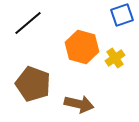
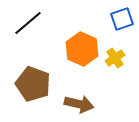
blue square: moved 4 px down
orange hexagon: moved 2 px down; rotated 8 degrees clockwise
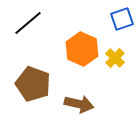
yellow cross: rotated 12 degrees counterclockwise
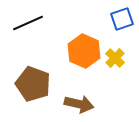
black line: rotated 16 degrees clockwise
orange hexagon: moved 2 px right, 2 px down
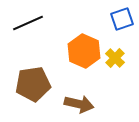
brown pentagon: rotated 28 degrees counterclockwise
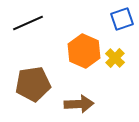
brown arrow: rotated 16 degrees counterclockwise
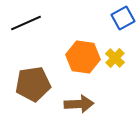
blue square: moved 1 px right, 1 px up; rotated 10 degrees counterclockwise
black line: moved 2 px left
orange hexagon: moved 1 px left, 6 px down; rotated 16 degrees counterclockwise
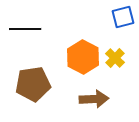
blue square: moved 1 px up; rotated 15 degrees clockwise
black line: moved 1 px left, 6 px down; rotated 24 degrees clockwise
orange hexagon: rotated 20 degrees clockwise
brown arrow: moved 15 px right, 5 px up
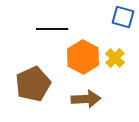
blue square: rotated 30 degrees clockwise
black line: moved 27 px right
brown pentagon: rotated 16 degrees counterclockwise
brown arrow: moved 8 px left
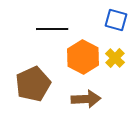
blue square: moved 7 px left, 3 px down
